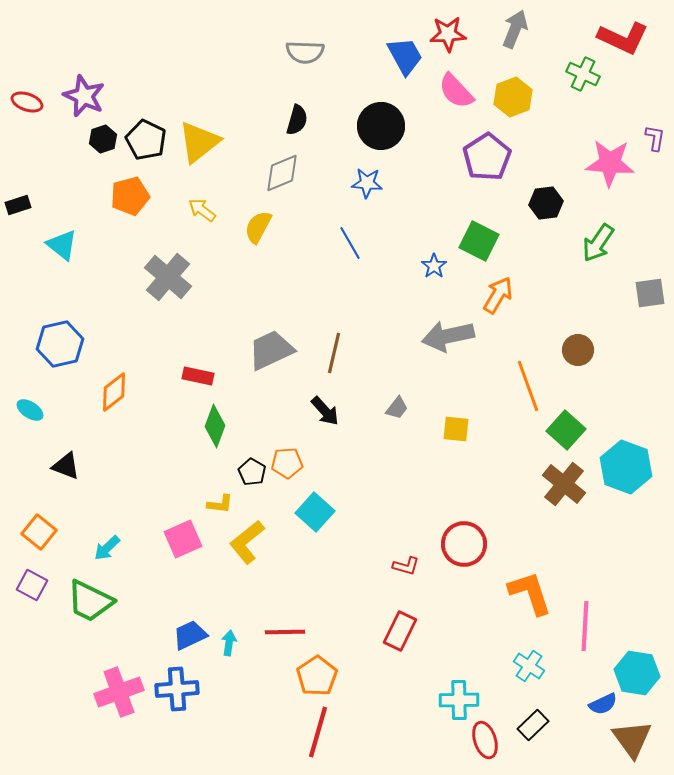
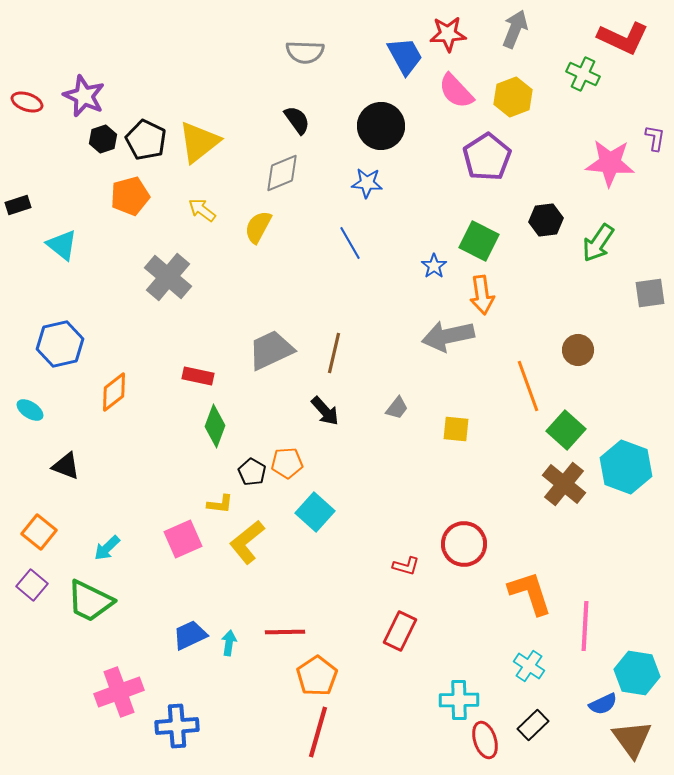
black semicircle at (297, 120): rotated 52 degrees counterclockwise
black hexagon at (546, 203): moved 17 px down
orange arrow at (498, 295): moved 16 px left; rotated 141 degrees clockwise
purple square at (32, 585): rotated 12 degrees clockwise
blue cross at (177, 689): moved 37 px down
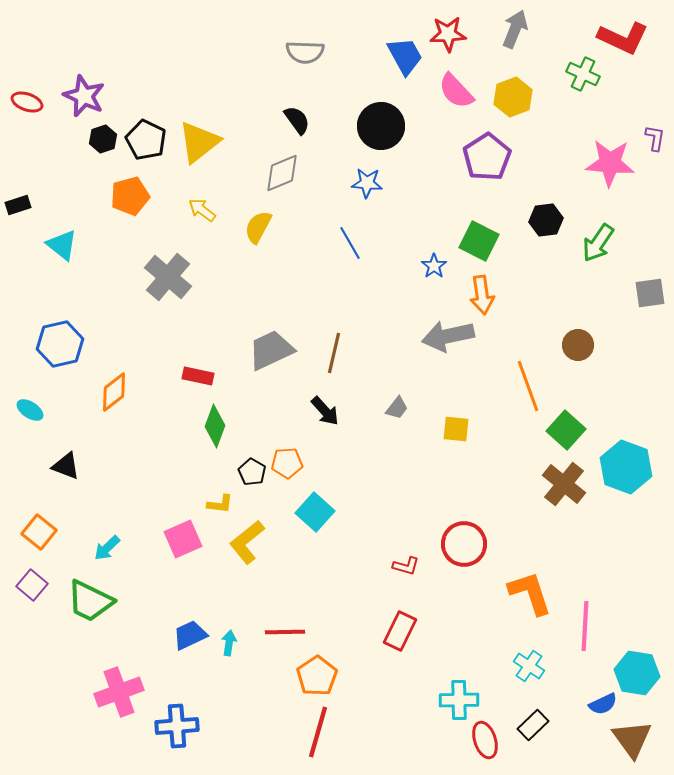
brown circle at (578, 350): moved 5 px up
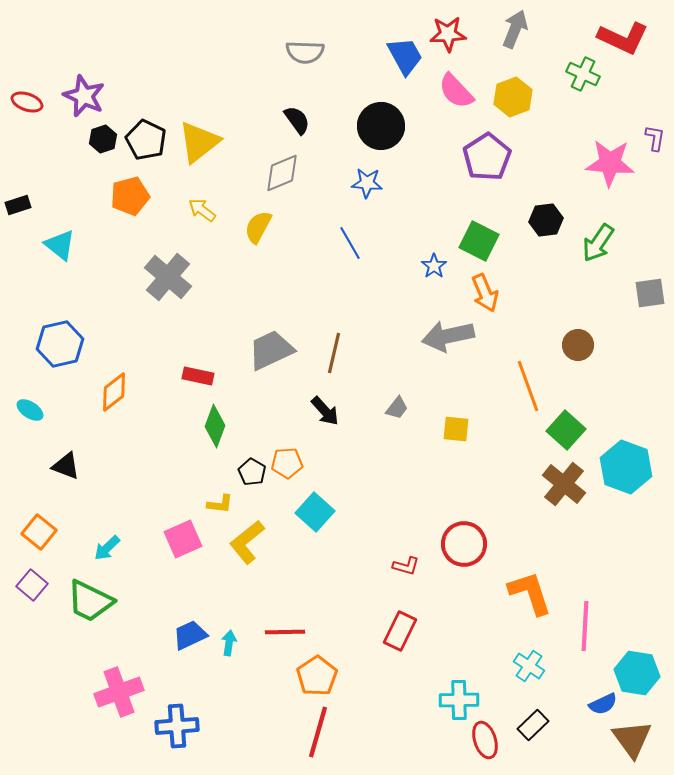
cyan triangle at (62, 245): moved 2 px left
orange arrow at (482, 295): moved 3 px right, 2 px up; rotated 15 degrees counterclockwise
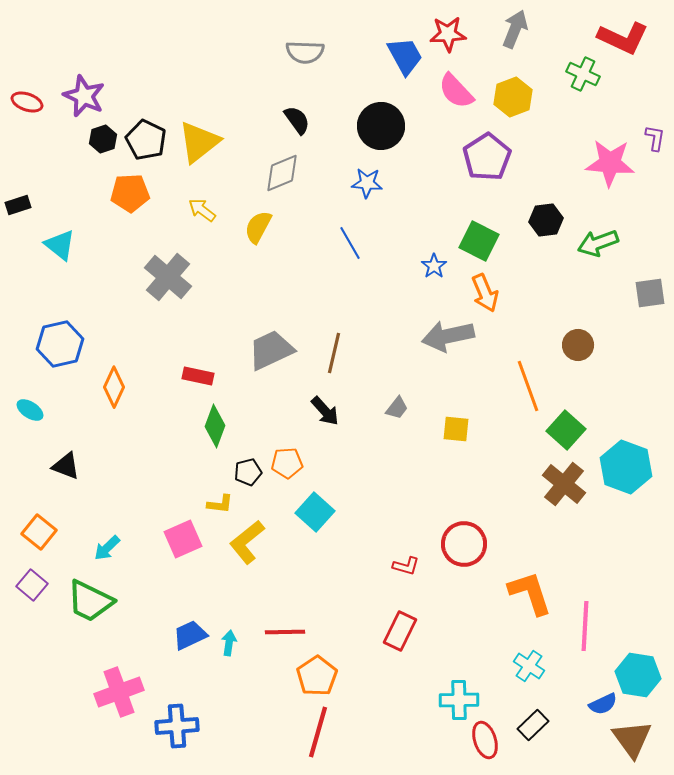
orange pentagon at (130, 196): moved 3 px up; rotated 12 degrees clockwise
green arrow at (598, 243): rotated 36 degrees clockwise
orange diamond at (114, 392): moved 5 px up; rotated 27 degrees counterclockwise
black pentagon at (252, 472): moved 4 px left; rotated 28 degrees clockwise
cyan hexagon at (637, 673): moved 1 px right, 2 px down
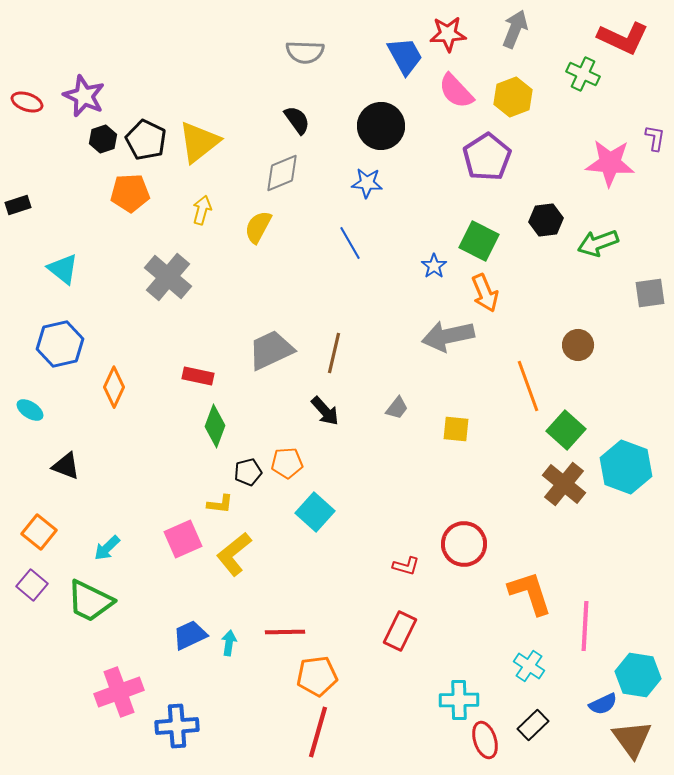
yellow arrow at (202, 210): rotated 68 degrees clockwise
cyan triangle at (60, 245): moved 3 px right, 24 px down
yellow L-shape at (247, 542): moved 13 px left, 12 px down
orange pentagon at (317, 676): rotated 27 degrees clockwise
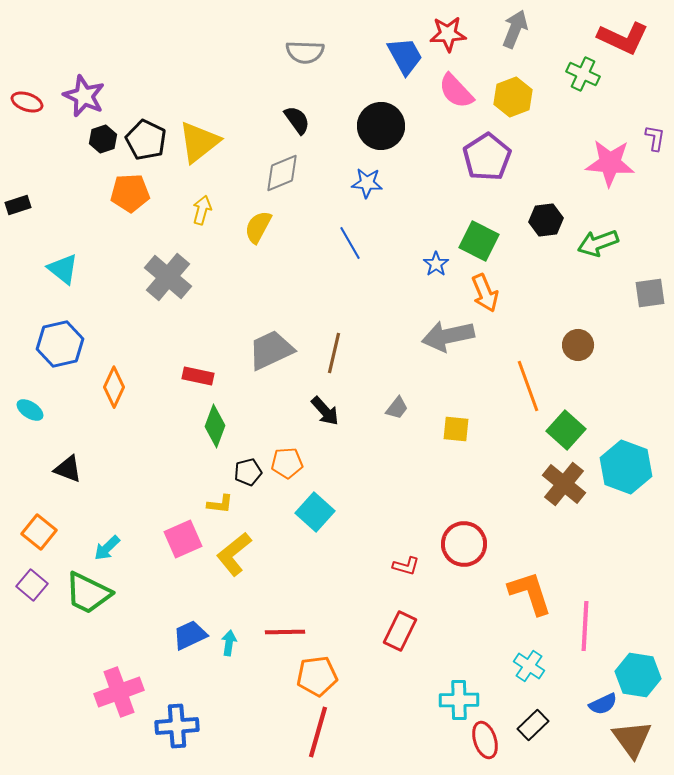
blue star at (434, 266): moved 2 px right, 2 px up
black triangle at (66, 466): moved 2 px right, 3 px down
green trapezoid at (90, 601): moved 2 px left, 8 px up
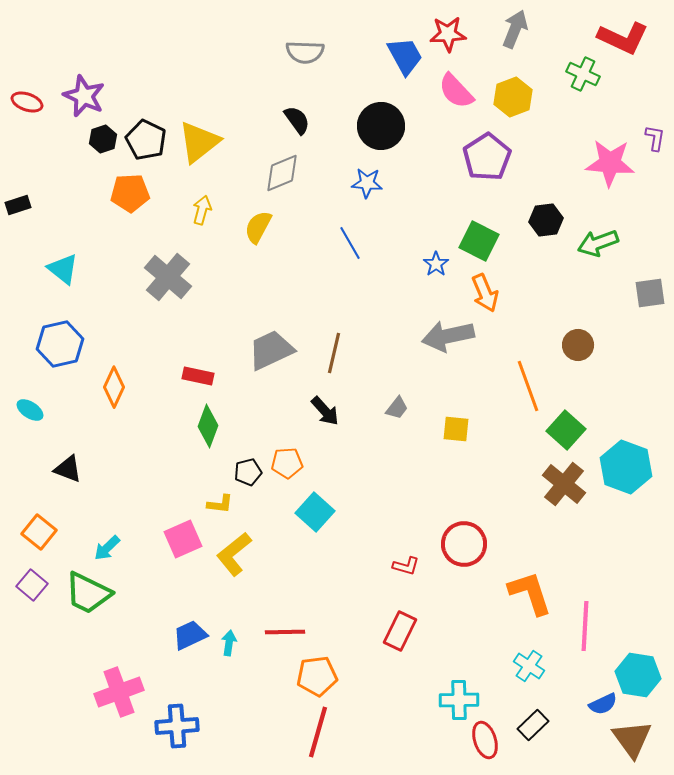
green diamond at (215, 426): moved 7 px left
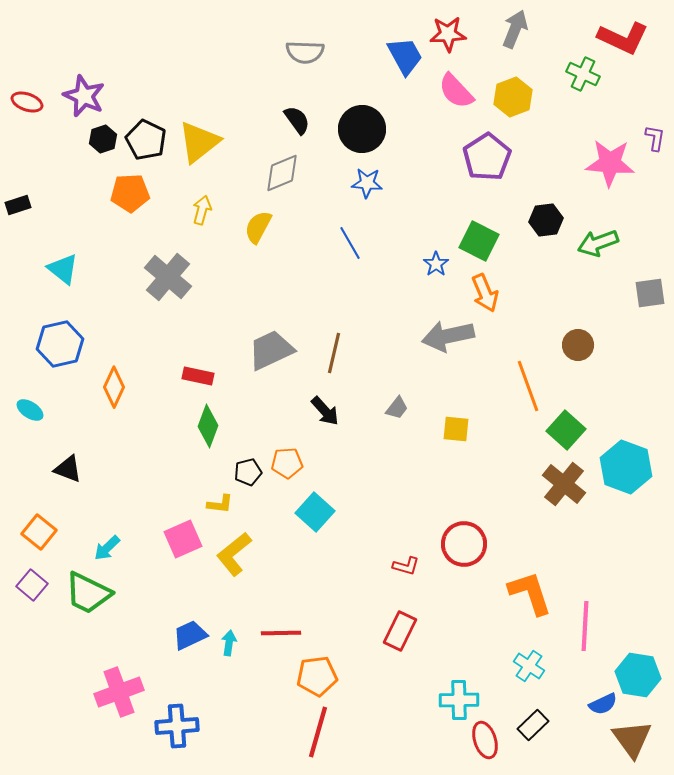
black circle at (381, 126): moved 19 px left, 3 px down
red line at (285, 632): moved 4 px left, 1 px down
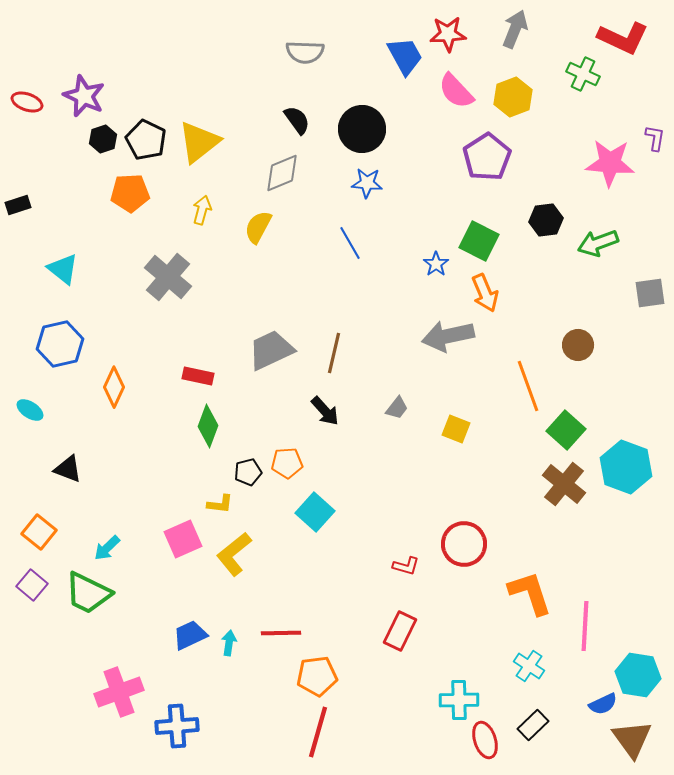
yellow square at (456, 429): rotated 16 degrees clockwise
